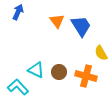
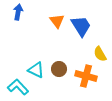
blue arrow: rotated 14 degrees counterclockwise
yellow semicircle: moved 1 px left, 1 px down
brown circle: moved 3 px up
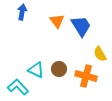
blue arrow: moved 4 px right
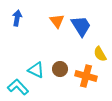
blue arrow: moved 5 px left, 6 px down
brown circle: moved 1 px right
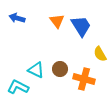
blue arrow: rotated 84 degrees counterclockwise
orange cross: moved 2 px left, 3 px down
cyan L-shape: rotated 20 degrees counterclockwise
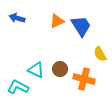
orange triangle: rotated 42 degrees clockwise
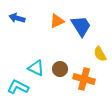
cyan triangle: moved 2 px up
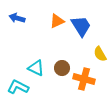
brown circle: moved 2 px right, 1 px up
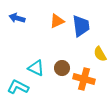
blue trapezoid: rotated 25 degrees clockwise
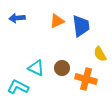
blue arrow: rotated 21 degrees counterclockwise
orange cross: moved 2 px right
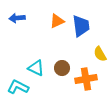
orange cross: rotated 25 degrees counterclockwise
